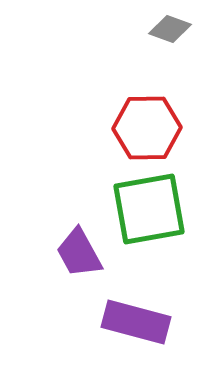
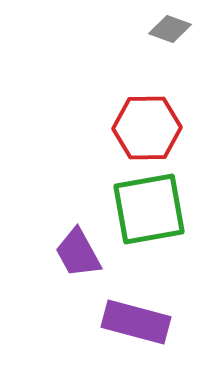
purple trapezoid: moved 1 px left
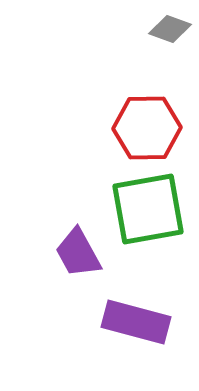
green square: moved 1 px left
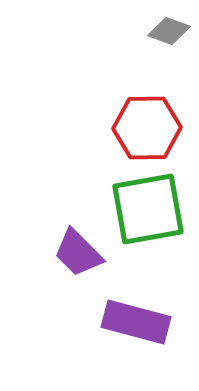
gray diamond: moved 1 px left, 2 px down
purple trapezoid: rotated 16 degrees counterclockwise
